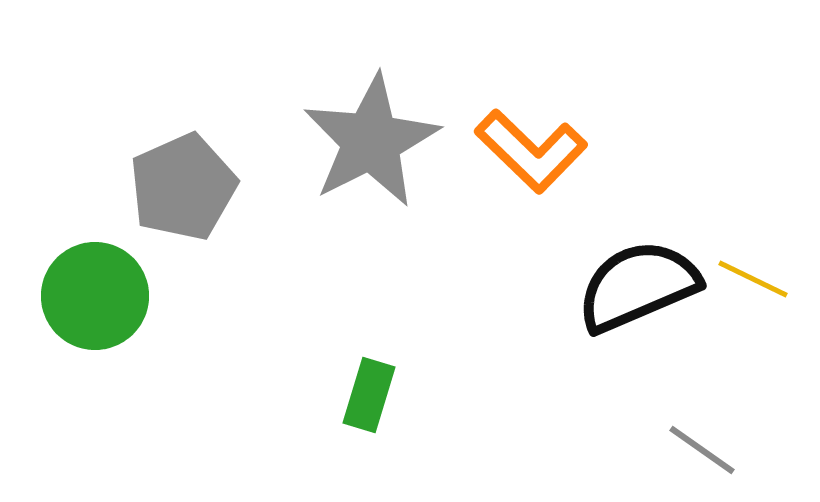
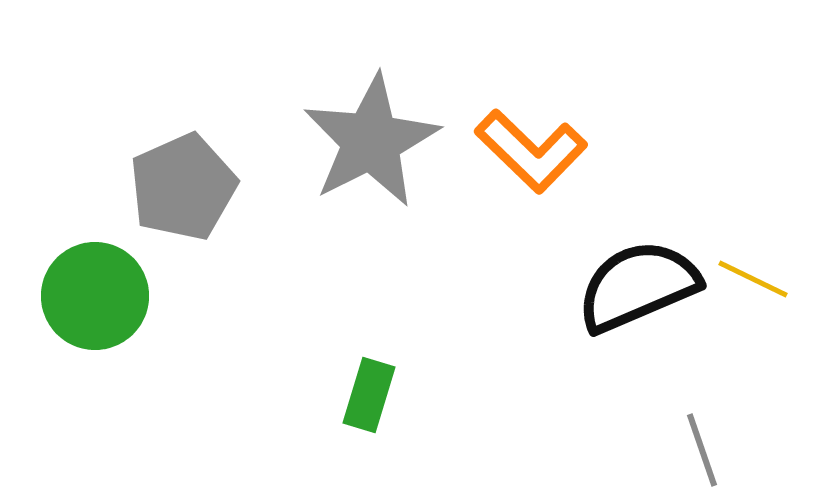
gray line: rotated 36 degrees clockwise
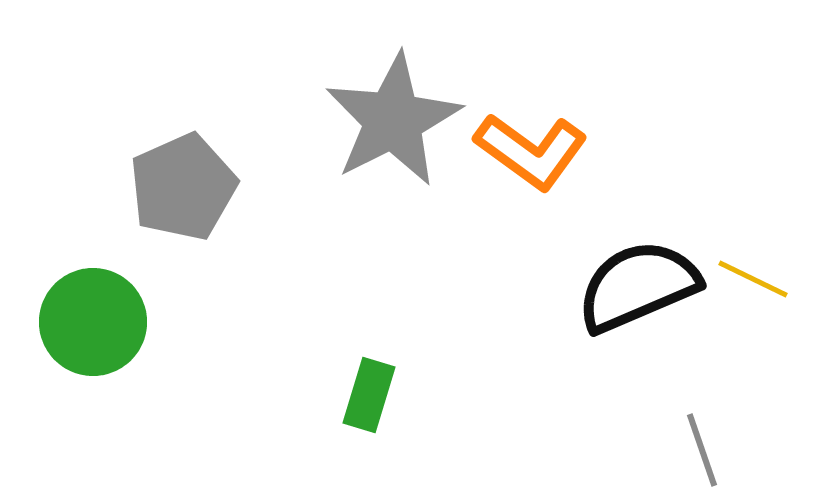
gray star: moved 22 px right, 21 px up
orange L-shape: rotated 8 degrees counterclockwise
green circle: moved 2 px left, 26 px down
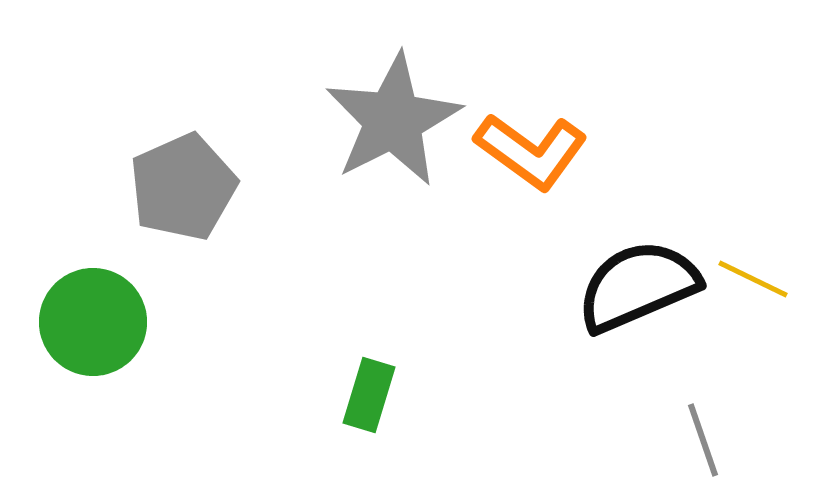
gray line: moved 1 px right, 10 px up
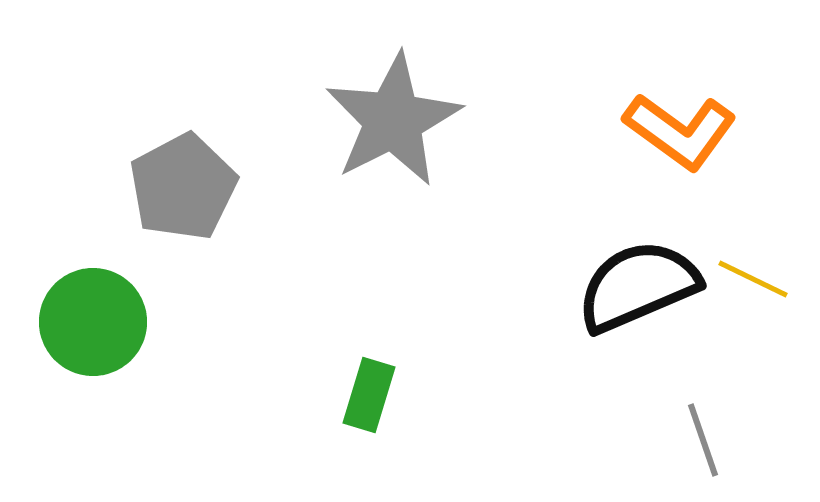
orange L-shape: moved 149 px right, 20 px up
gray pentagon: rotated 4 degrees counterclockwise
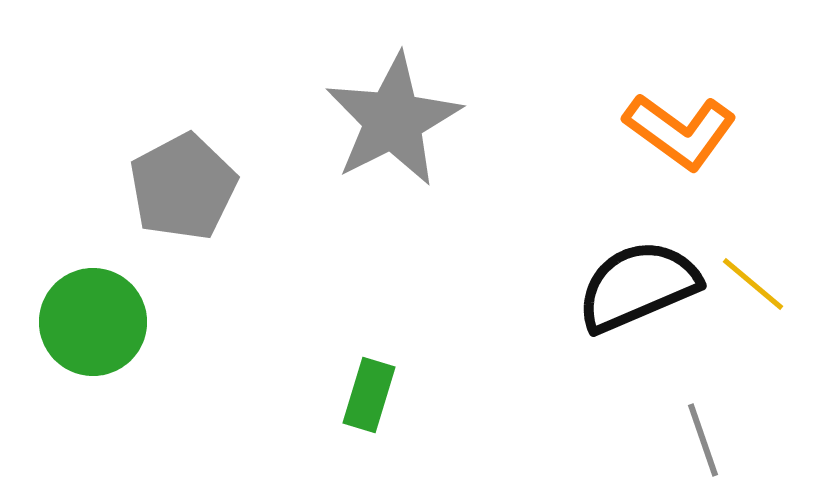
yellow line: moved 5 px down; rotated 14 degrees clockwise
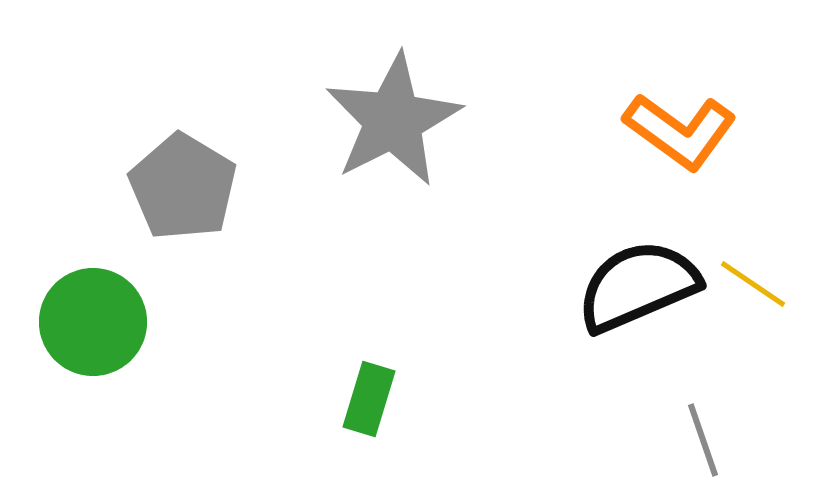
gray pentagon: rotated 13 degrees counterclockwise
yellow line: rotated 6 degrees counterclockwise
green rectangle: moved 4 px down
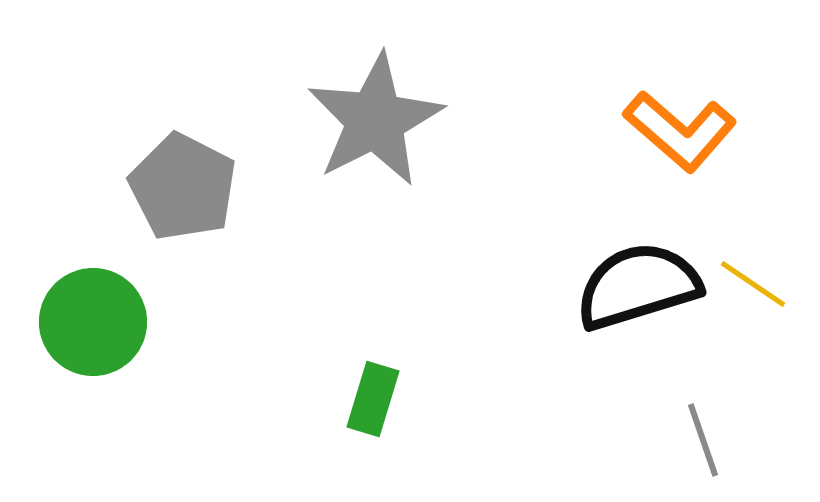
gray star: moved 18 px left
orange L-shape: rotated 5 degrees clockwise
gray pentagon: rotated 4 degrees counterclockwise
black semicircle: rotated 6 degrees clockwise
green rectangle: moved 4 px right
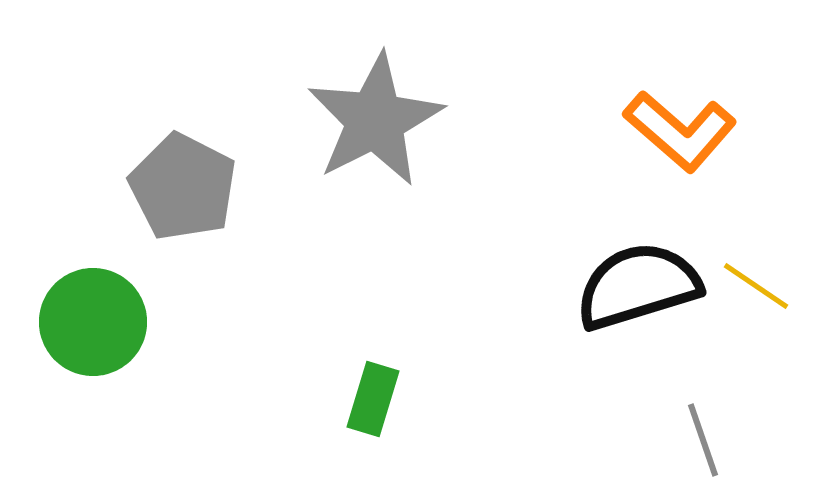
yellow line: moved 3 px right, 2 px down
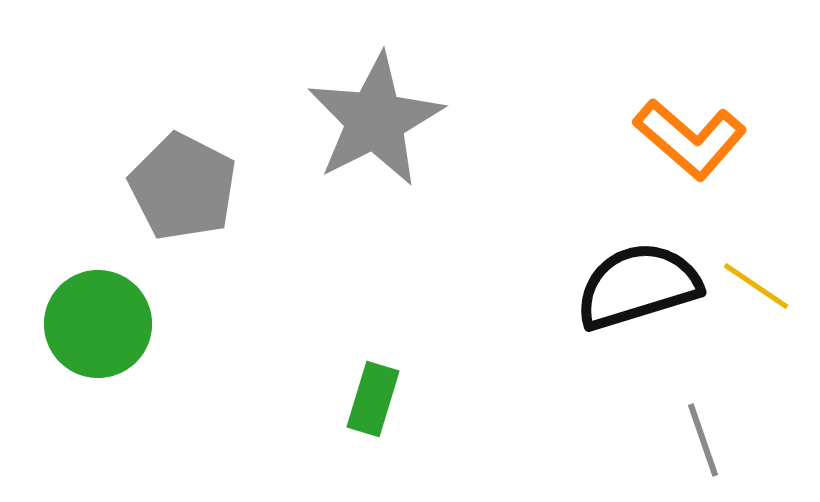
orange L-shape: moved 10 px right, 8 px down
green circle: moved 5 px right, 2 px down
